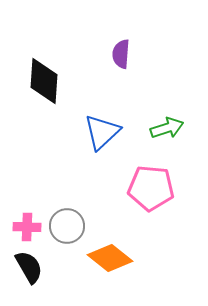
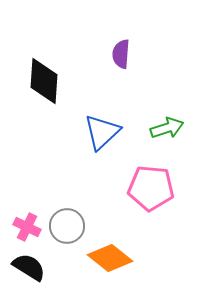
pink cross: rotated 24 degrees clockwise
black semicircle: rotated 28 degrees counterclockwise
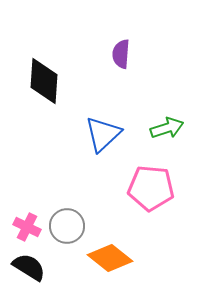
blue triangle: moved 1 px right, 2 px down
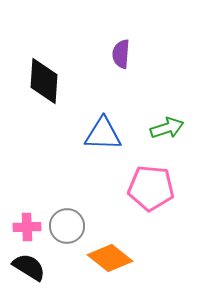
blue triangle: rotated 45 degrees clockwise
pink cross: rotated 28 degrees counterclockwise
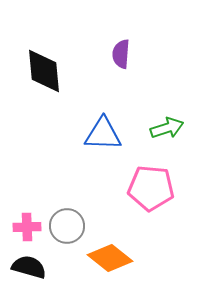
black diamond: moved 10 px up; rotated 9 degrees counterclockwise
black semicircle: rotated 16 degrees counterclockwise
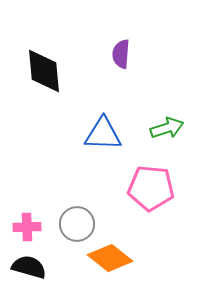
gray circle: moved 10 px right, 2 px up
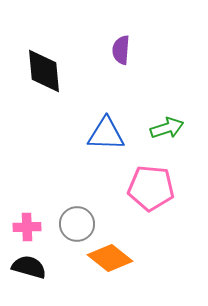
purple semicircle: moved 4 px up
blue triangle: moved 3 px right
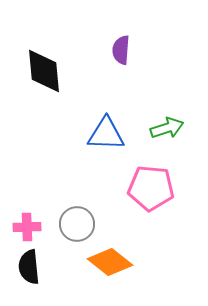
orange diamond: moved 4 px down
black semicircle: rotated 112 degrees counterclockwise
